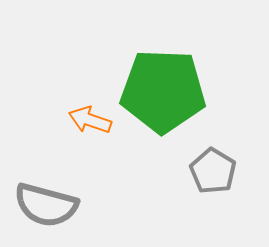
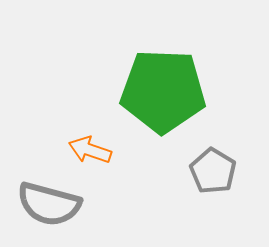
orange arrow: moved 30 px down
gray semicircle: moved 3 px right, 1 px up
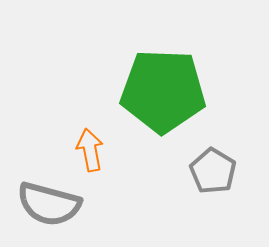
orange arrow: rotated 60 degrees clockwise
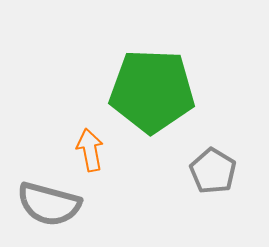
green pentagon: moved 11 px left
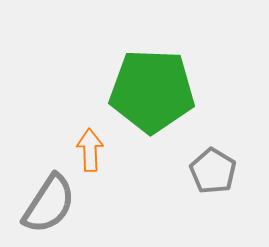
orange arrow: rotated 9 degrees clockwise
gray semicircle: rotated 72 degrees counterclockwise
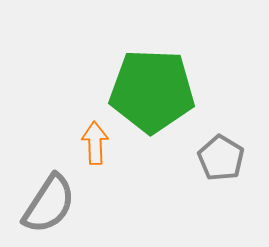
orange arrow: moved 5 px right, 7 px up
gray pentagon: moved 8 px right, 13 px up
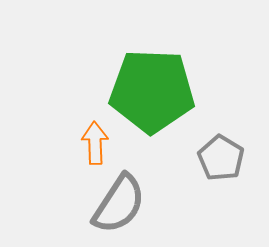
gray semicircle: moved 70 px right
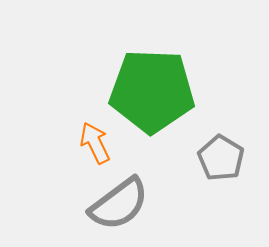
orange arrow: rotated 24 degrees counterclockwise
gray semicircle: rotated 20 degrees clockwise
